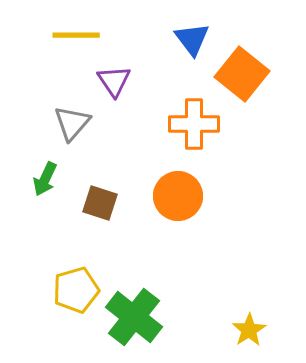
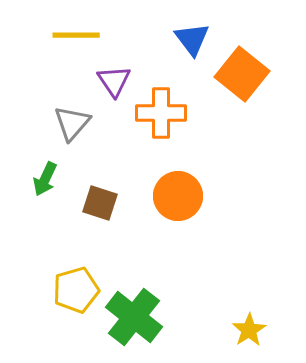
orange cross: moved 33 px left, 11 px up
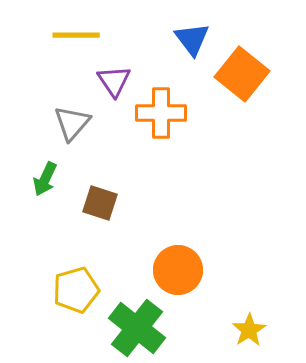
orange circle: moved 74 px down
green cross: moved 3 px right, 11 px down
